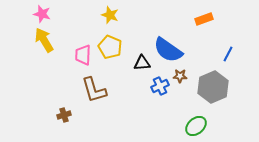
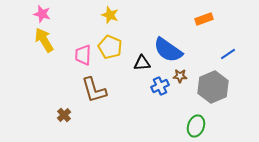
blue line: rotated 28 degrees clockwise
brown cross: rotated 24 degrees counterclockwise
green ellipse: rotated 30 degrees counterclockwise
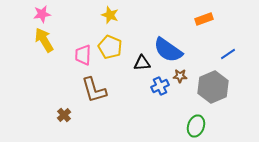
pink star: rotated 24 degrees counterclockwise
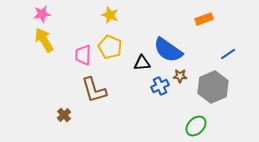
green ellipse: rotated 25 degrees clockwise
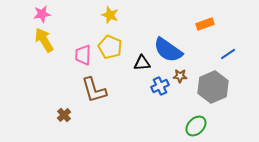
orange rectangle: moved 1 px right, 5 px down
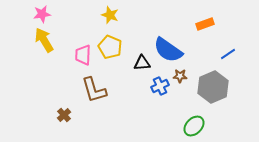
green ellipse: moved 2 px left
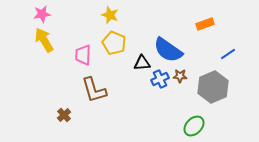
yellow pentagon: moved 4 px right, 4 px up
blue cross: moved 7 px up
